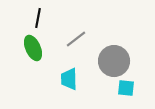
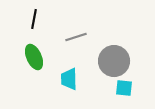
black line: moved 4 px left, 1 px down
gray line: moved 2 px up; rotated 20 degrees clockwise
green ellipse: moved 1 px right, 9 px down
cyan square: moved 2 px left
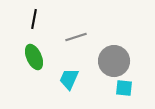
cyan trapezoid: rotated 25 degrees clockwise
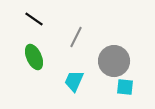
black line: rotated 66 degrees counterclockwise
gray line: rotated 45 degrees counterclockwise
cyan trapezoid: moved 5 px right, 2 px down
cyan square: moved 1 px right, 1 px up
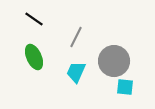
cyan trapezoid: moved 2 px right, 9 px up
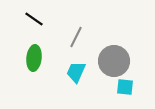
green ellipse: moved 1 px down; rotated 30 degrees clockwise
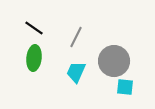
black line: moved 9 px down
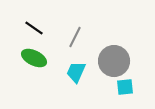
gray line: moved 1 px left
green ellipse: rotated 70 degrees counterclockwise
cyan square: rotated 12 degrees counterclockwise
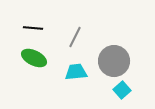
black line: moved 1 px left; rotated 30 degrees counterclockwise
cyan trapezoid: rotated 60 degrees clockwise
cyan square: moved 3 px left, 3 px down; rotated 36 degrees counterclockwise
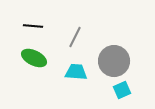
black line: moved 2 px up
cyan trapezoid: rotated 10 degrees clockwise
cyan square: rotated 18 degrees clockwise
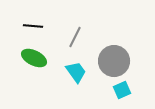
cyan trapezoid: rotated 50 degrees clockwise
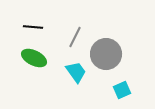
black line: moved 1 px down
gray circle: moved 8 px left, 7 px up
